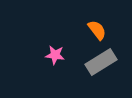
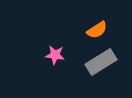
orange semicircle: rotated 95 degrees clockwise
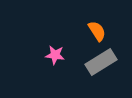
orange semicircle: moved 1 px down; rotated 90 degrees counterclockwise
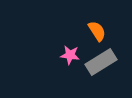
pink star: moved 15 px right
